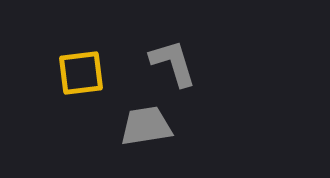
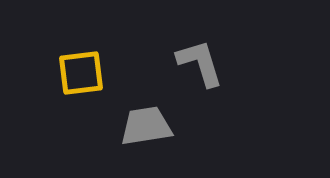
gray L-shape: moved 27 px right
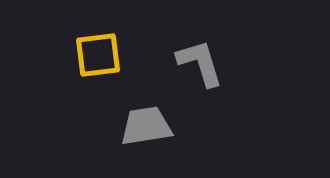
yellow square: moved 17 px right, 18 px up
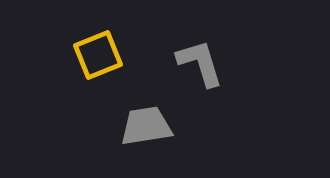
yellow square: rotated 15 degrees counterclockwise
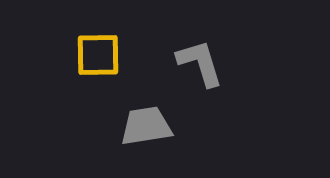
yellow square: rotated 21 degrees clockwise
